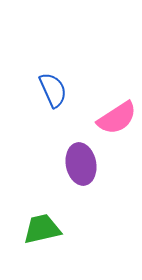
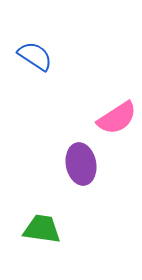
blue semicircle: moved 18 px left, 34 px up; rotated 33 degrees counterclockwise
green trapezoid: rotated 21 degrees clockwise
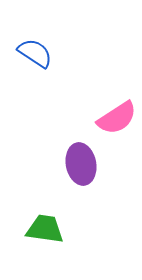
blue semicircle: moved 3 px up
green trapezoid: moved 3 px right
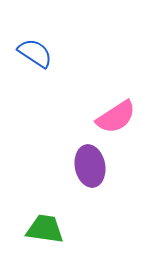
pink semicircle: moved 1 px left, 1 px up
purple ellipse: moved 9 px right, 2 px down
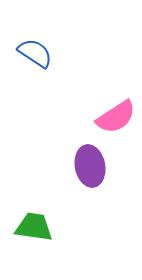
green trapezoid: moved 11 px left, 2 px up
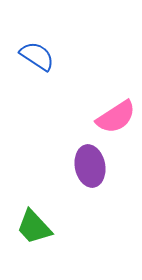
blue semicircle: moved 2 px right, 3 px down
green trapezoid: rotated 141 degrees counterclockwise
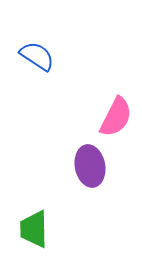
pink semicircle: rotated 30 degrees counterclockwise
green trapezoid: moved 2 px down; rotated 42 degrees clockwise
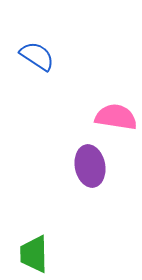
pink semicircle: rotated 108 degrees counterclockwise
green trapezoid: moved 25 px down
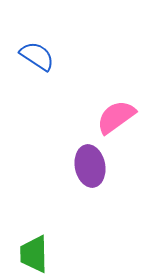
pink semicircle: rotated 45 degrees counterclockwise
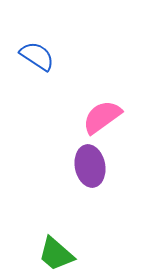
pink semicircle: moved 14 px left
green trapezoid: moved 22 px right; rotated 48 degrees counterclockwise
